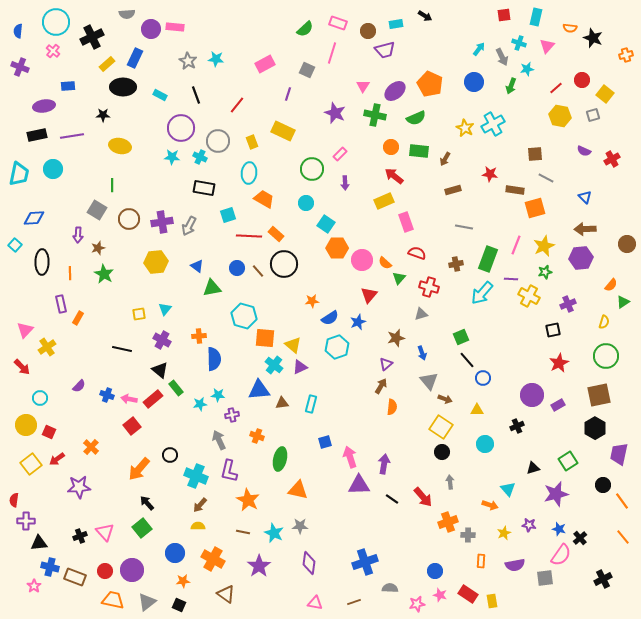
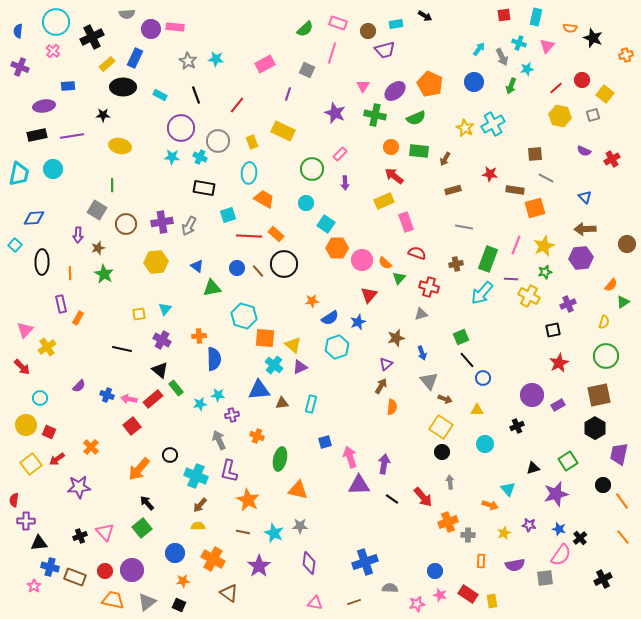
brown circle at (129, 219): moved 3 px left, 5 px down
brown triangle at (226, 594): moved 3 px right, 1 px up
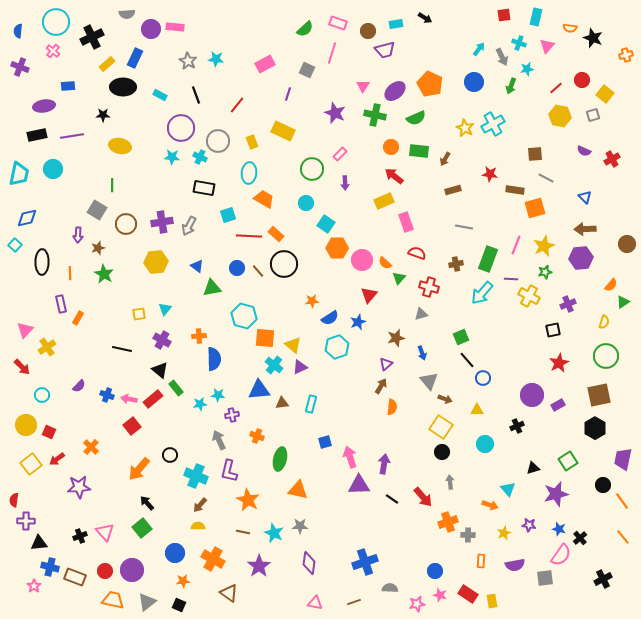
black arrow at (425, 16): moved 2 px down
blue diamond at (34, 218): moved 7 px left; rotated 10 degrees counterclockwise
cyan circle at (40, 398): moved 2 px right, 3 px up
purple trapezoid at (619, 454): moved 4 px right, 5 px down
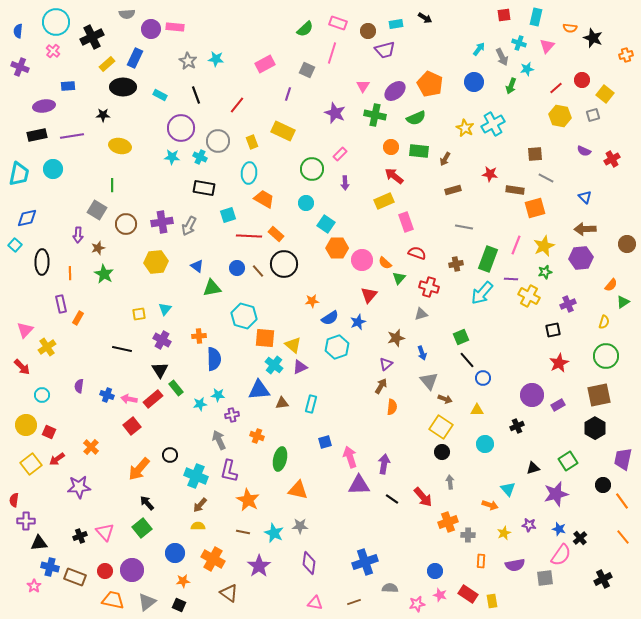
black triangle at (160, 370): rotated 18 degrees clockwise
purple semicircle at (79, 386): rotated 144 degrees clockwise
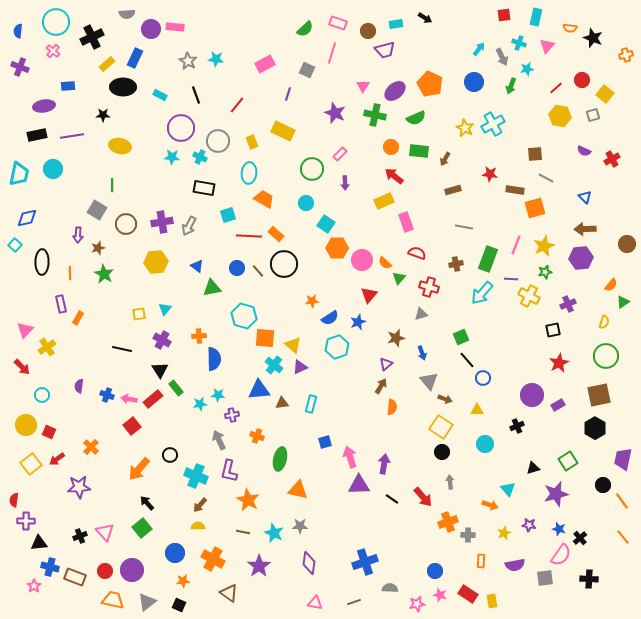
black cross at (603, 579): moved 14 px left; rotated 30 degrees clockwise
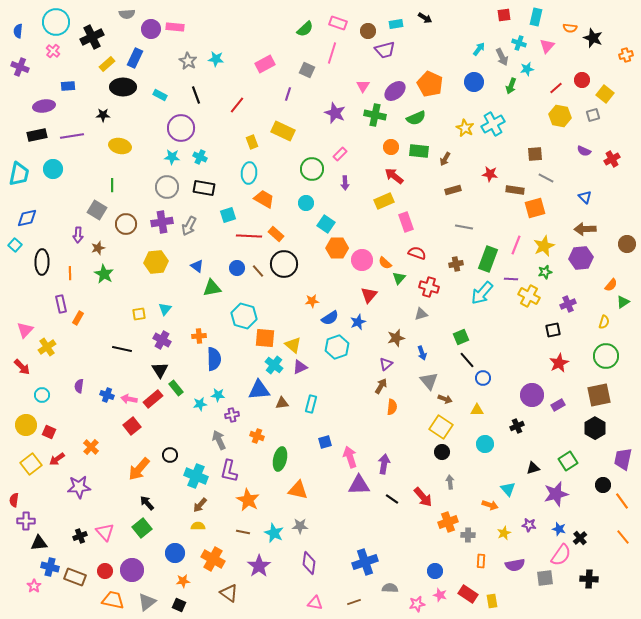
gray circle at (218, 141): moved 51 px left, 46 px down
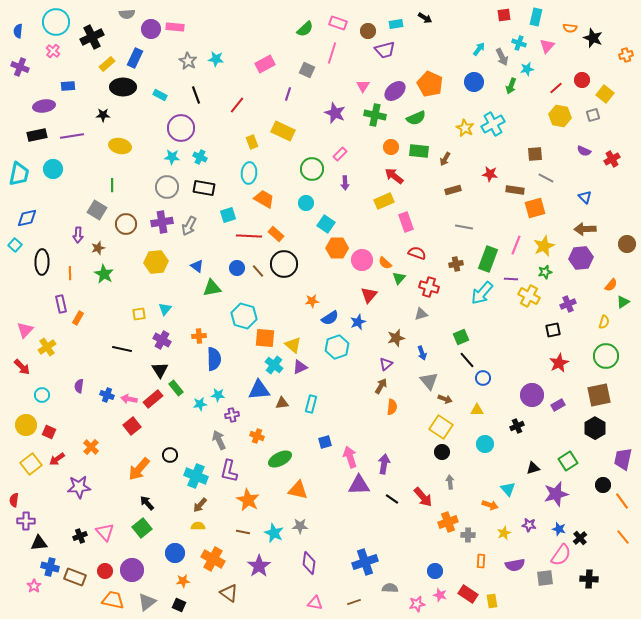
green ellipse at (280, 459): rotated 50 degrees clockwise
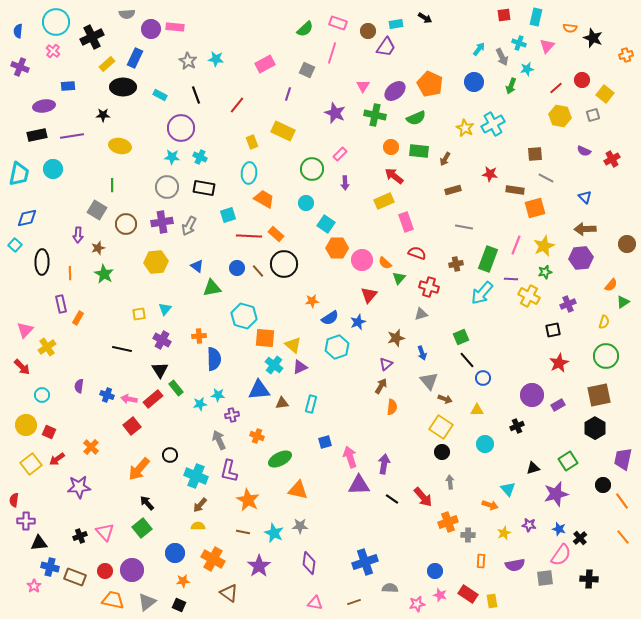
purple trapezoid at (385, 50): moved 1 px right, 3 px up; rotated 40 degrees counterclockwise
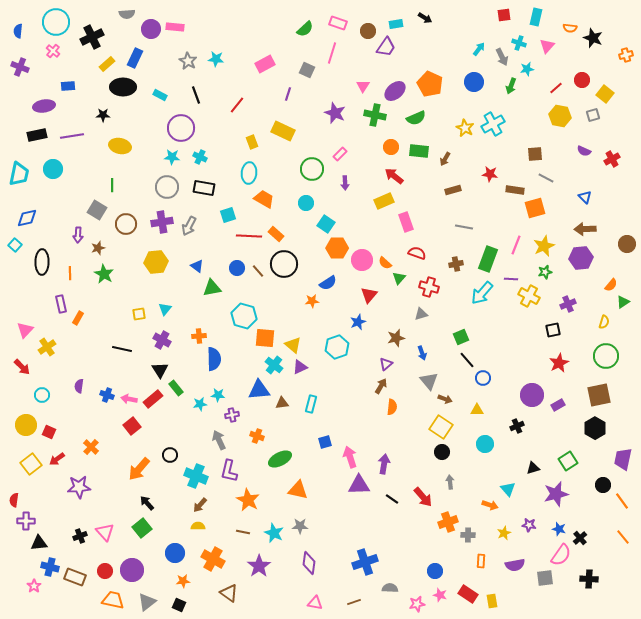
blue semicircle at (330, 318): moved 2 px left, 35 px up
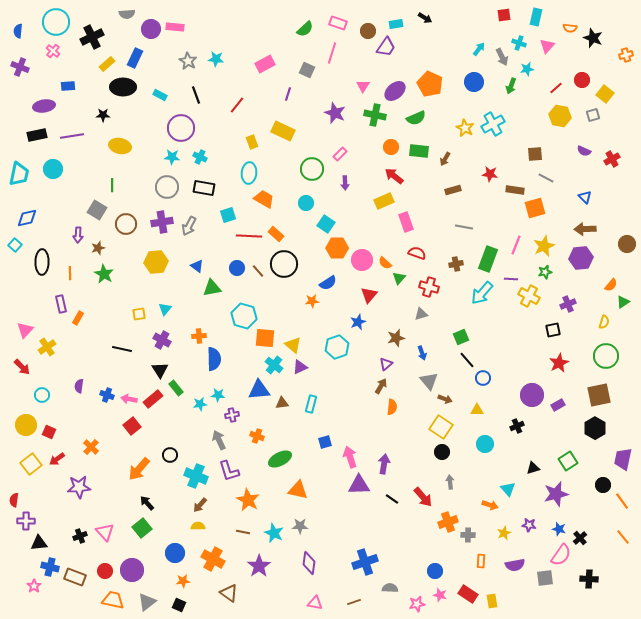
purple L-shape at (229, 471): rotated 30 degrees counterclockwise
